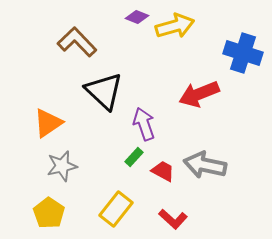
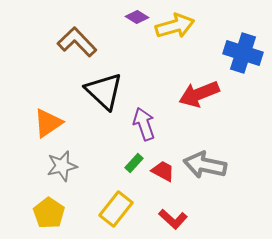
purple diamond: rotated 10 degrees clockwise
green rectangle: moved 6 px down
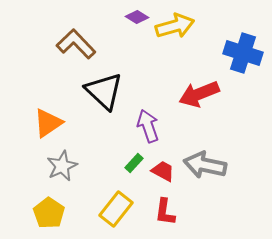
brown L-shape: moved 1 px left, 2 px down
purple arrow: moved 4 px right, 2 px down
gray star: rotated 12 degrees counterclockwise
red L-shape: moved 8 px left, 7 px up; rotated 56 degrees clockwise
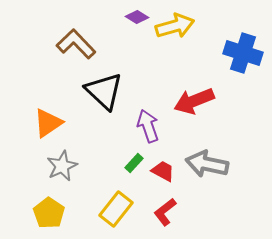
red arrow: moved 5 px left, 7 px down
gray arrow: moved 2 px right, 1 px up
red L-shape: rotated 44 degrees clockwise
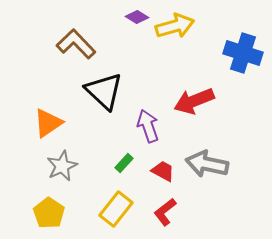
green rectangle: moved 10 px left
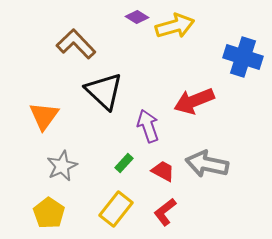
blue cross: moved 4 px down
orange triangle: moved 4 px left, 7 px up; rotated 20 degrees counterclockwise
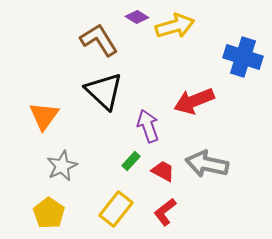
brown L-shape: moved 23 px right, 4 px up; rotated 12 degrees clockwise
green rectangle: moved 7 px right, 2 px up
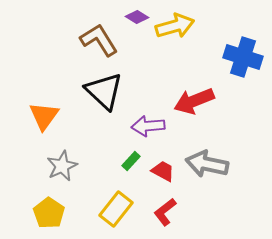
purple arrow: rotated 76 degrees counterclockwise
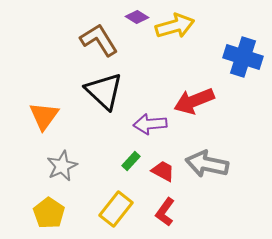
purple arrow: moved 2 px right, 2 px up
red L-shape: rotated 16 degrees counterclockwise
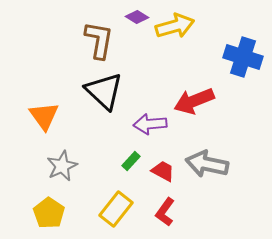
brown L-shape: rotated 42 degrees clockwise
orange triangle: rotated 12 degrees counterclockwise
